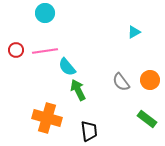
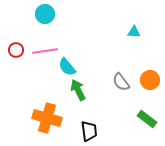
cyan circle: moved 1 px down
cyan triangle: rotated 32 degrees clockwise
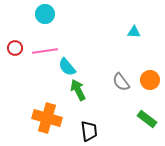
red circle: moved 1 px left, 2 px up
